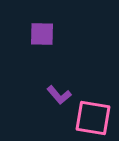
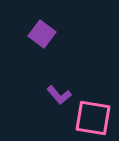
purple square: rotated 36 degrees clockwise
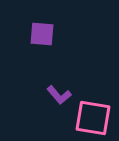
purple square: rotated 32 degrees counterclockwise
